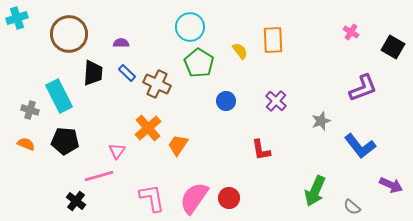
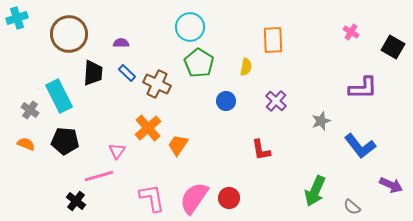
yellow semicircle: moved 6 px right, 16 px down; rotated 48 degrees clockwise
purple L-shape: rotated 20 degrees clockwise
gray cross: rotated 18 degrees clockwise
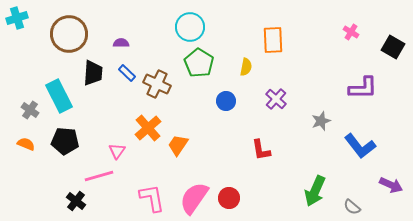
purple cross: moved 2 px up
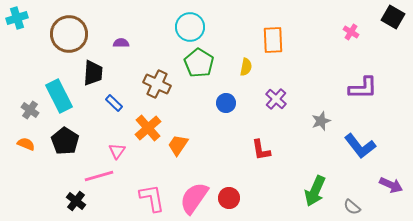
black square: moved 30 px up
blue rectangle: moved 13 px left, 30 px down
blue circle: moved 2 px down
black pentagon: rotated 28 degrees clockwise
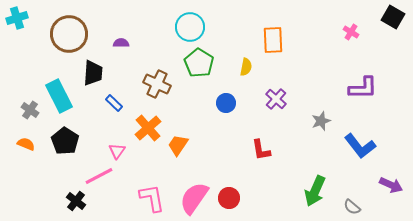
pink line: rotated 12 degrees counterclockwise
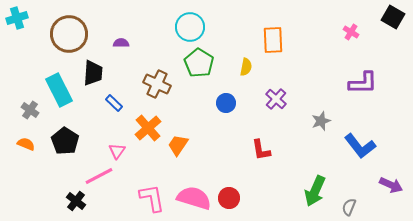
purple L-shape: moved 5 px up
cyan rectangle: moved 6 px up
pink semicircle: rotated 72 degrees clockwise
gray semicircle: moved 3 px left; rotated 72 degrees clockwise
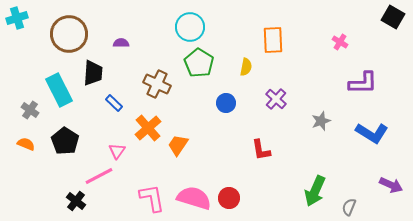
pink cross: moved 11 px left, 10 px down
blue L-shape: moved 12 px right, 13 px up; rotated 20 degrees counterclockwise
